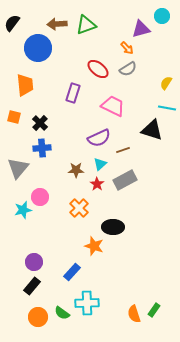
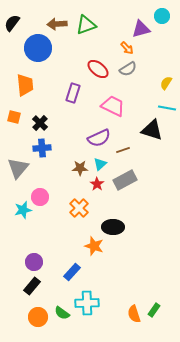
brown star: moved 4 px right, 2 px up
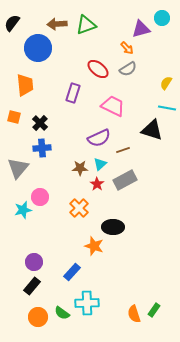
cyan circle: moved 2 px down
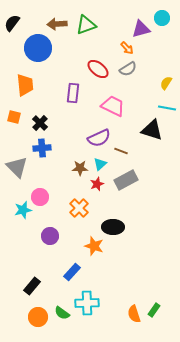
purple rectangle: rotated 12 degrees counterclockwise
brown line: moved 2 px left, 1 px down; rotated 40 degrees clockwise
gray triangle: moved 1 px left, 1 px up; rotated 25 degrees counterclockwise
gray rectangle: moved 1 px right
red star: rotated 16 degrees clockwise
purple circle: moved 16 px right, 26 px up
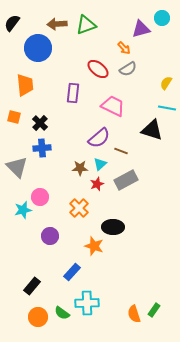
orange arrow: moved 3 px left
purple semicircle: rotated 15 degrees counterclockwise
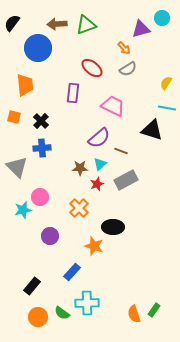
red ellipse: moved 6 px left, 1 px up
black cross: moved 1 px right, 2 px up
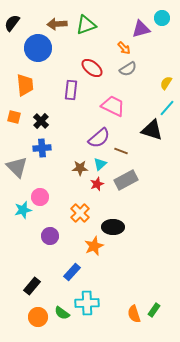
purple rectangle: moved 2 px left, 3 px up
cyan line: rotated 60 degrees counterclockwise
orange cross: moved 1 px right, 5 px down
orange star: rotated 30 degrees clockwise
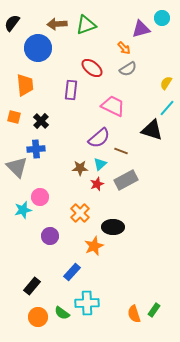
blue cross: moved 6 px left, 1 px down
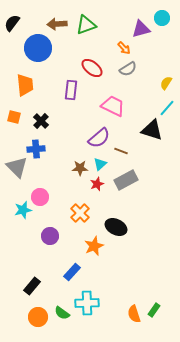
black ellipse: moved 3 px right; rotated 25 degrees clockwise
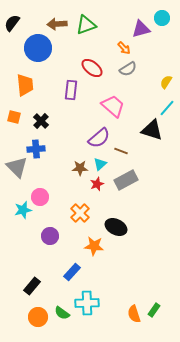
yellow semicircle: moved 1 px up
pink trapezoid: rotated 15 degrees clockwise
orange star: rotated 30 degrees clockwise
